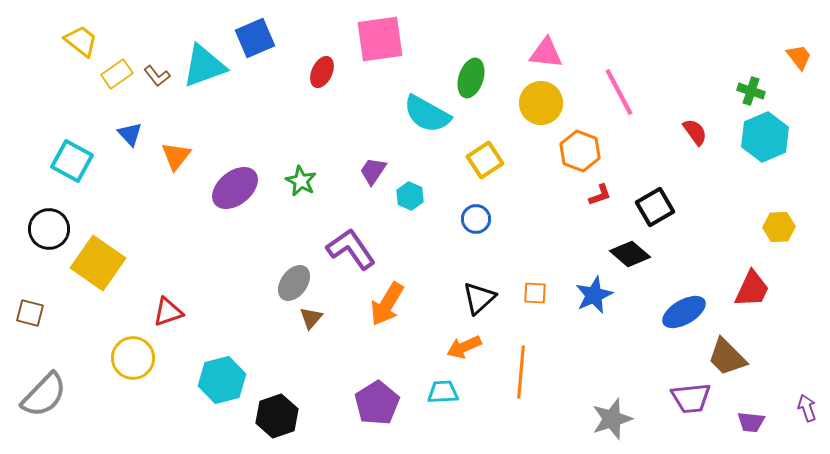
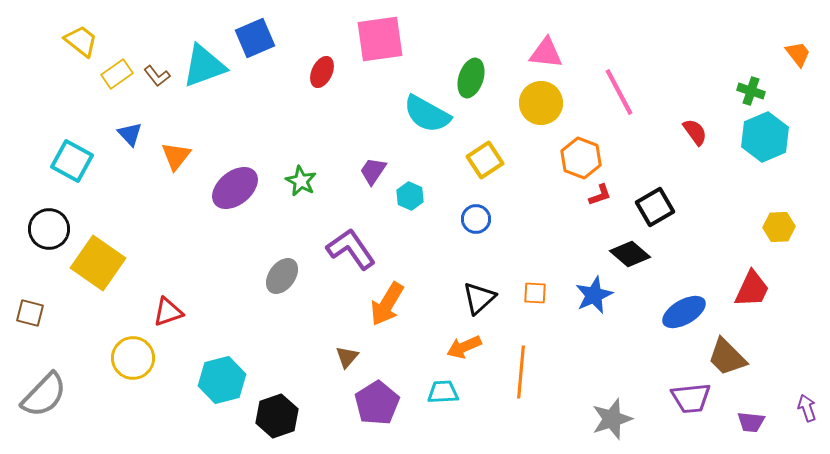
orange trapezoid at (799, 57): moved 1 px left, 3 px up
orange hexagon at (580, 151): moved 1 px right, 7 px down
gray ellipse at (294, 283): moved 12 px left, 7 px up
brown triangle at (311, 318): moved 36 px right, 39 px down
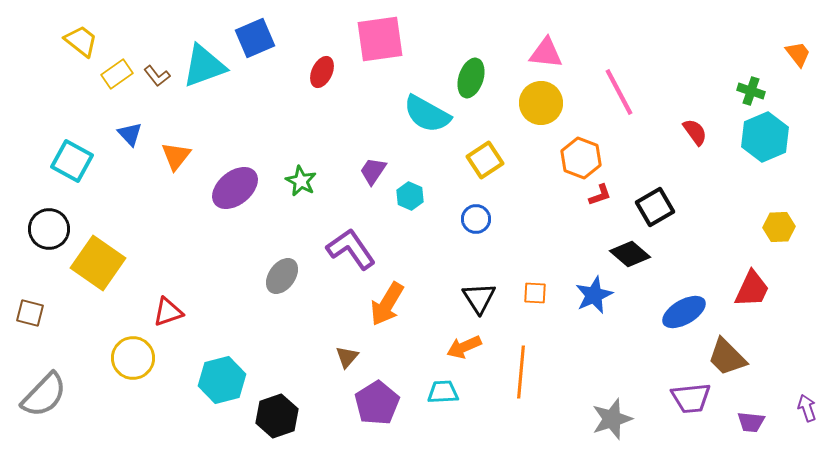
black triangle at (479, 298): rotated 21 degrees counterclockwise
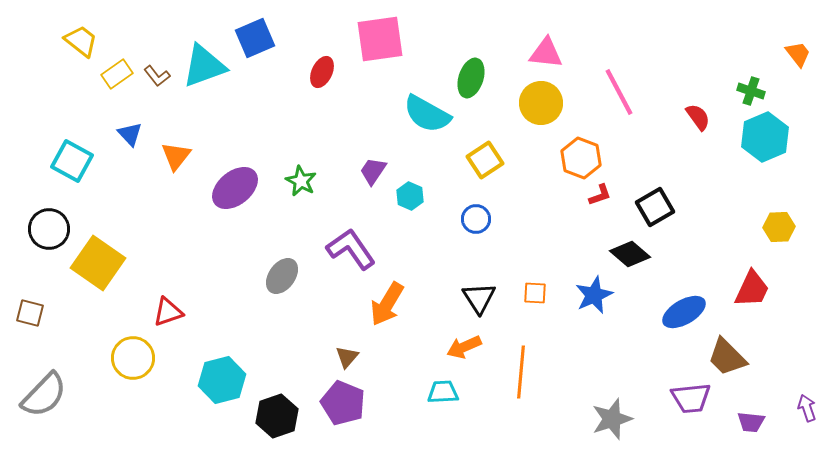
red semicircle at (695, 132): moved 3 px right, 15 px up
purple pentagon at (377, 403): moved 34 px left; rotated 18 degrees counterclockwise
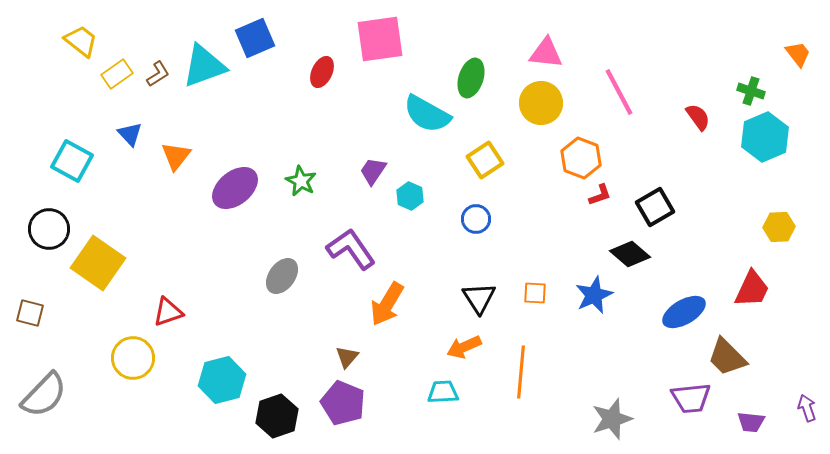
brown L-shape at (157, 76): moved 1 px right, 2 px up; rotated 84 degrees counterclockwise
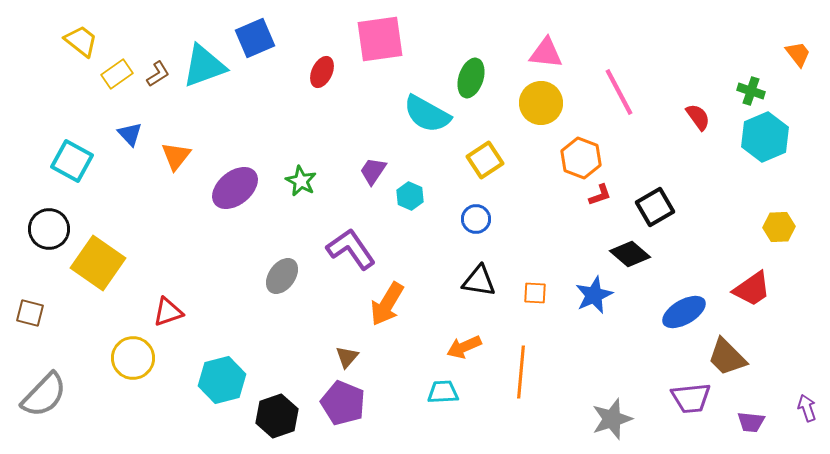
red trapezoid at (752, 289): rotated 30 degrees clockwise
black triangle at (479, 298): moved 17 px up; rotated 48 degrees counterclockwise
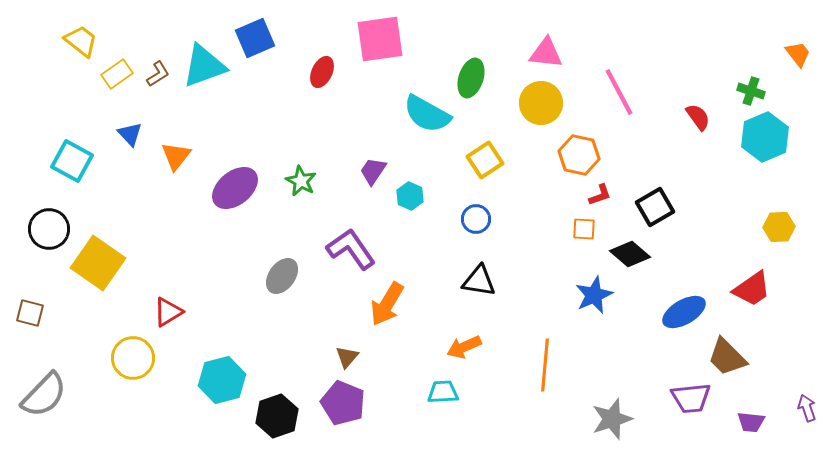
orange hexagon at (581, 158): moved 2 px left, 3 px up; rotated 9 degrees counterclockwise
orange square at (535, 293): moved 49 px right, 64 px up
red triangle at (168, 312): rotated 12 degrees counterclockwise
orange line at (521, 372): moved 24 px right, 7 px up
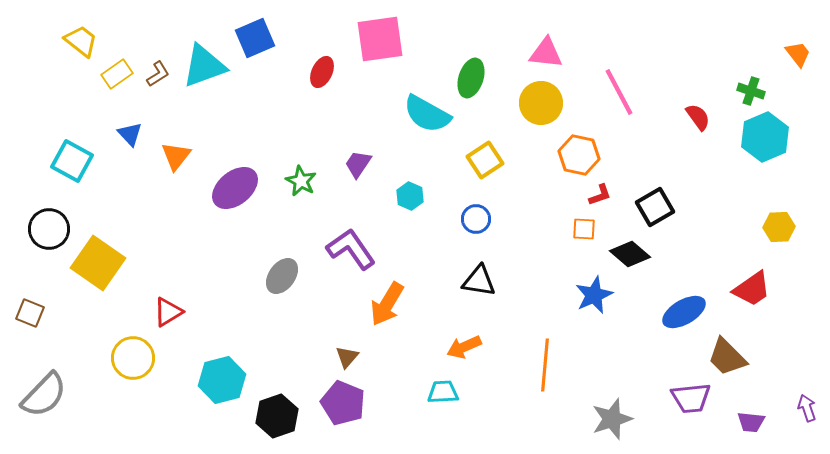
purple trapezoid at (373, 171): moved 15 px left, 7 px up
brown square at (30, 313): rotated 8 degrees clockwise
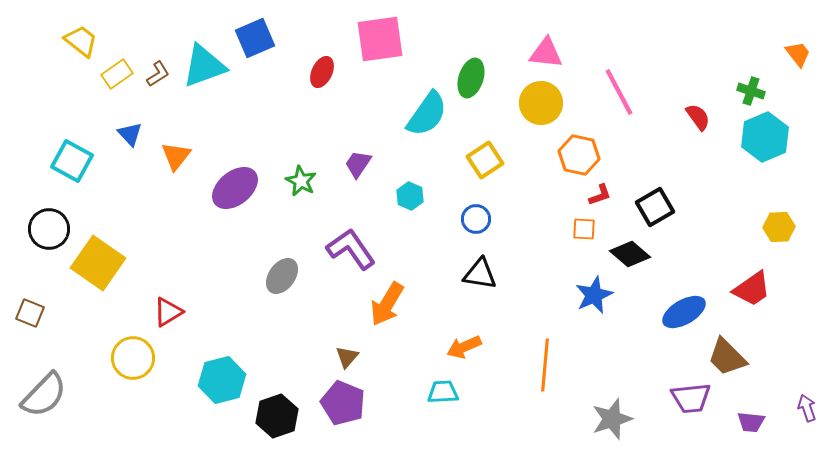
cyan semicircle at (427, 114): rotated 84 degrees counterclockwise
black triangle at (479, 281): moved 1 px right, 7 px up
